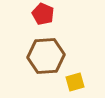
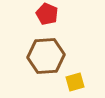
red pentagon: moved 4 px right
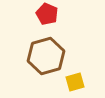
brown hexagon: rotated 12 degrees counterclockwise
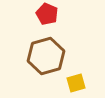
yellow square: moved 1 px right, 1 px down
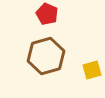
yellow square: moved 16 px right, 13 px up
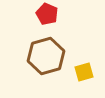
yellow square: moved 8 px left, 2 px down
